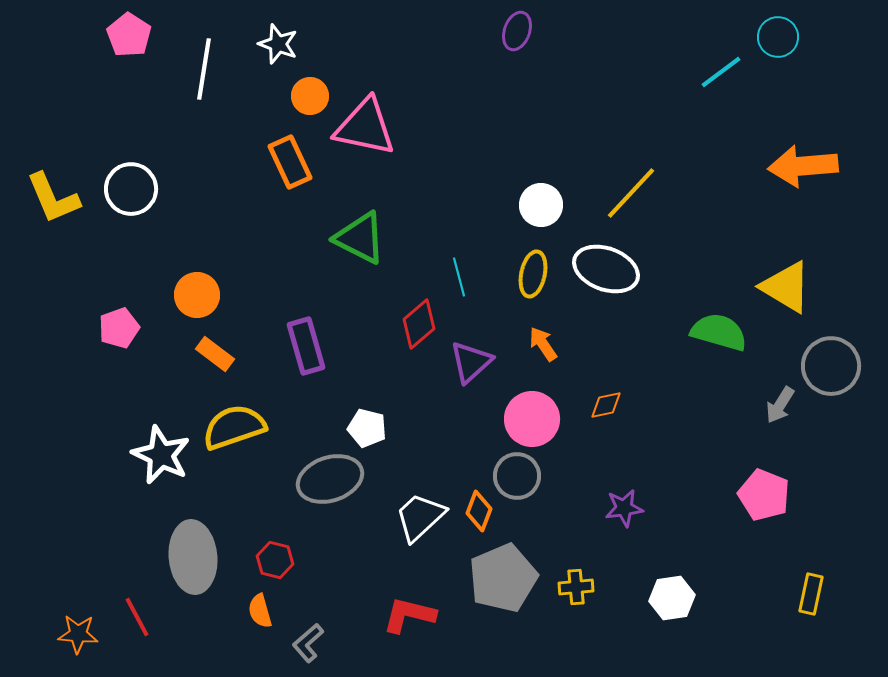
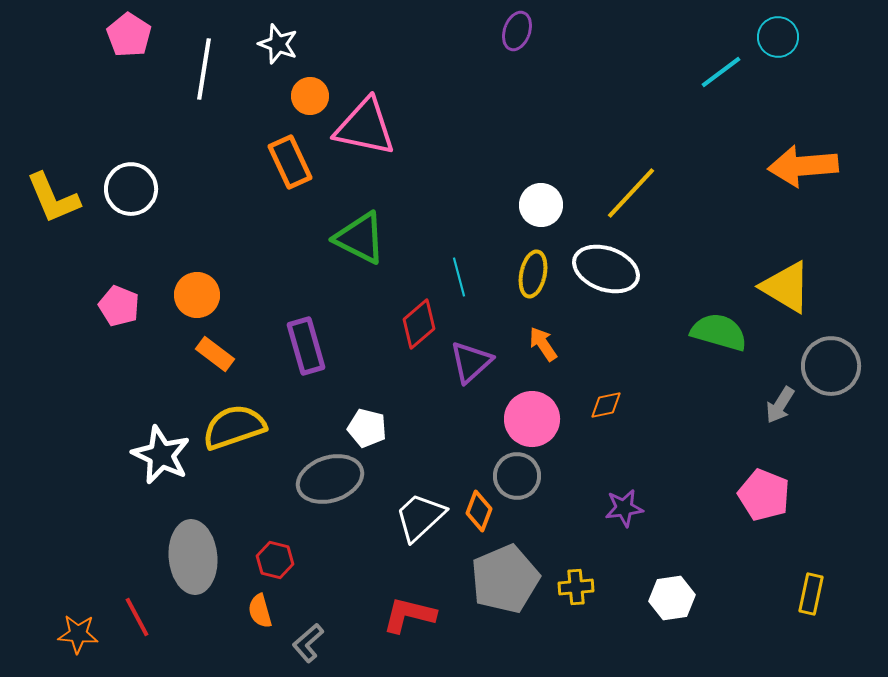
pink pentagon at (119, 328): moved 22 px up; rotated 30 degrees counterclockwise
gray pentagon at (503, 578): moved 2 px right, 1 px down
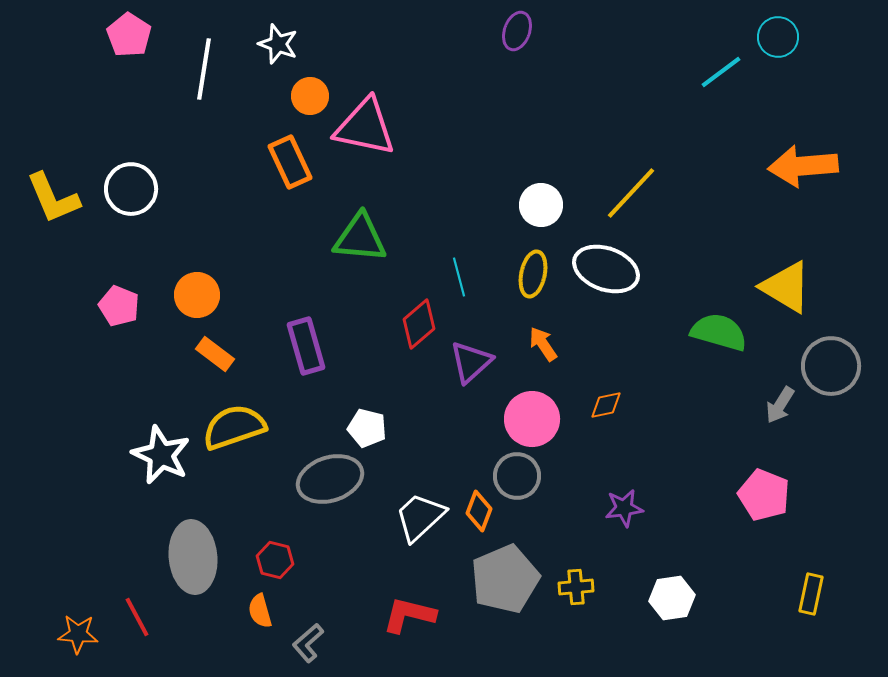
green triangle at (360, 238): rotated 22 degrees counterclockwise
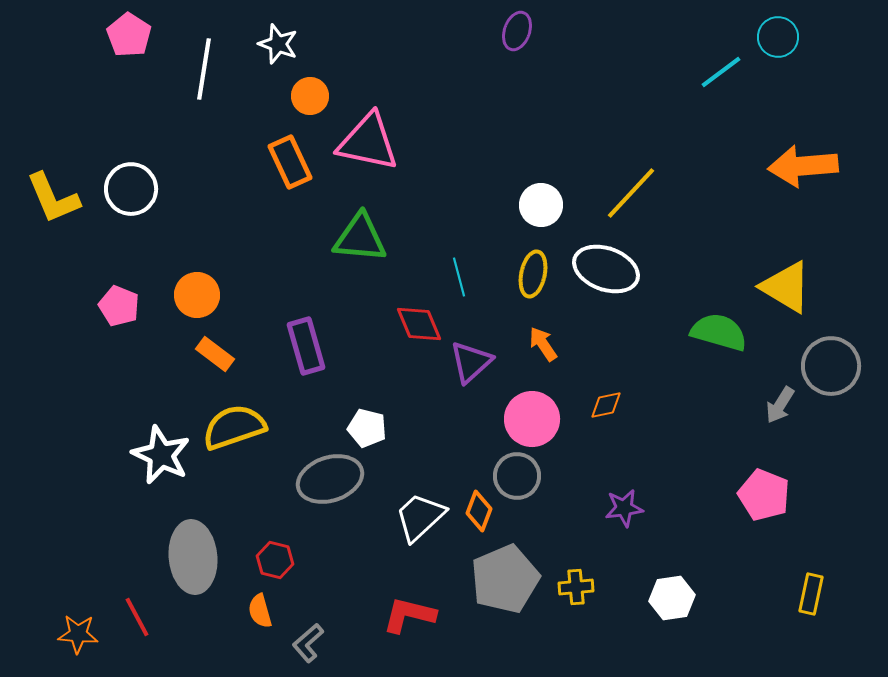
pink triangle at (365, 127): moved 3 px right, 15 px down
red diamond at (419, 324): rotated 72 degrees counterclockwise
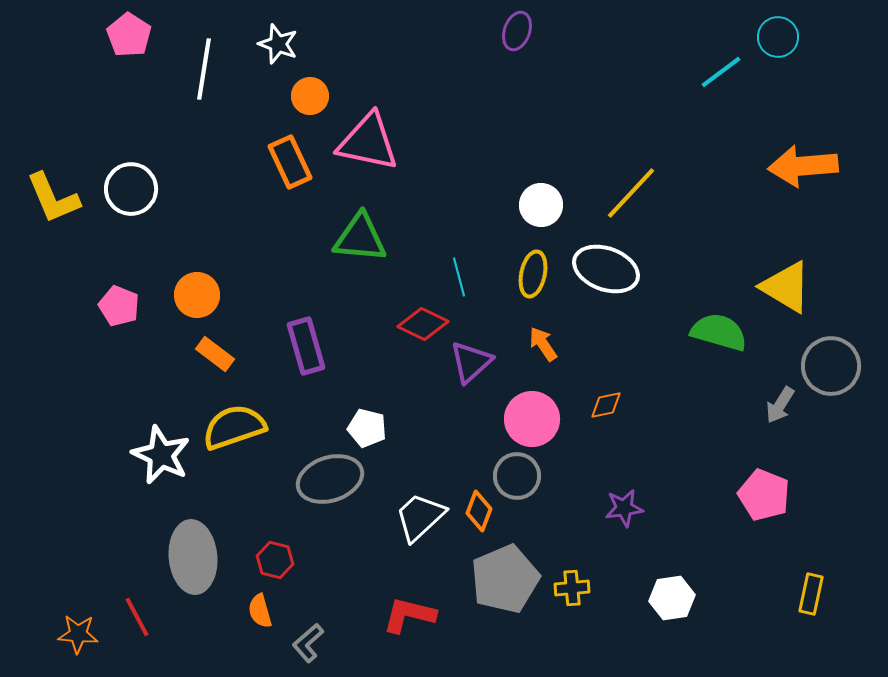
red diamond at (419, 324): moved 4 px right; rotated 42 degrees counterclockwise
yellow cross at (576, 587): moved 4 px left, 1 px down
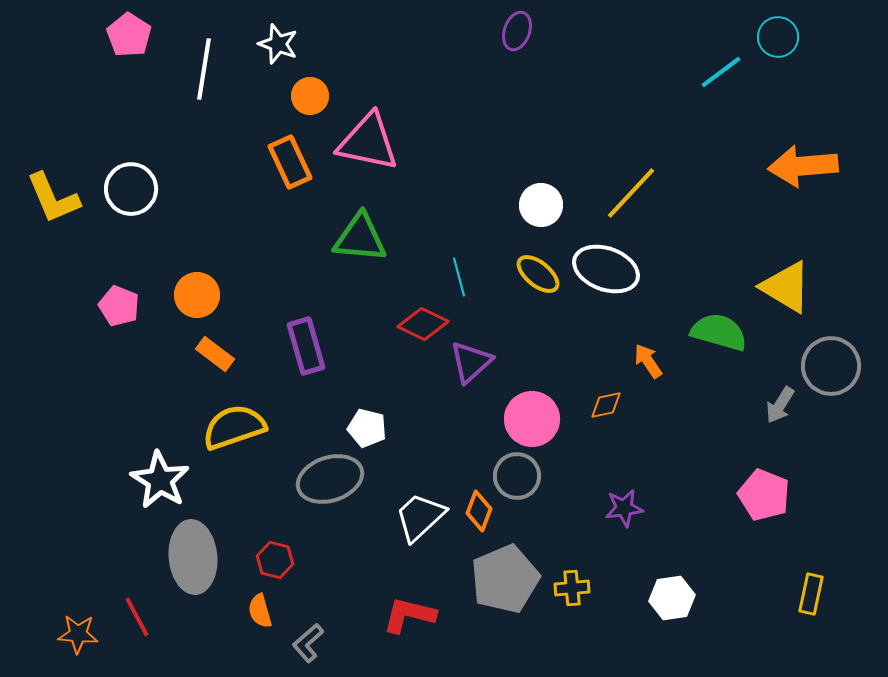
yellow ellipse at (533, 274): moved 5 px right; rotated 63 degrees counterclockwise
orange arrow at (543, 344): moved 105 px right, 17 px down
white star at (161, 455): moved 1 px left, 25 px down; rotated 6 degrees clockwise
